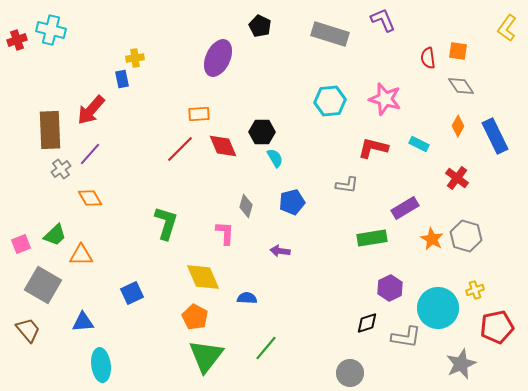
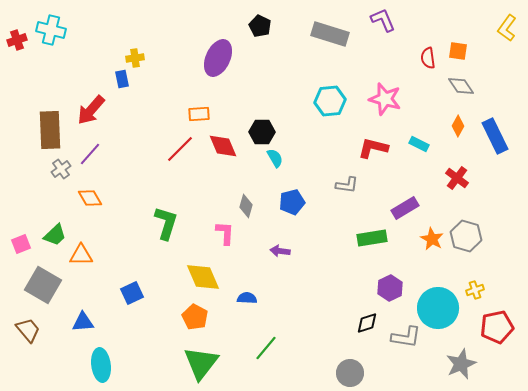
green triangle at (206, 356): moved 5 px left, 7 px down
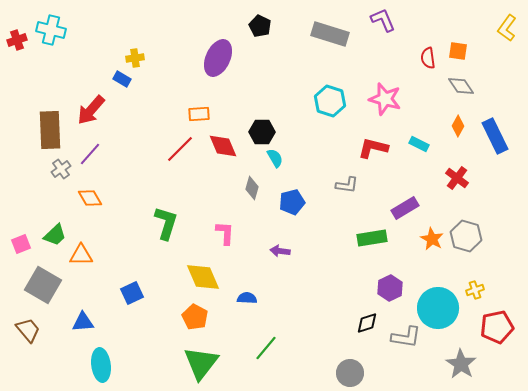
blue rectangle at (122, 79): rotated 48 degrees counterclockwise
cyan hexagon at (330, 101): rotated 24 degrees clockwise
gray diamond at (246, 206): moved 6 px right, 18 px up
gray star at (461, 364): rotated 16 degrees counterclockwise
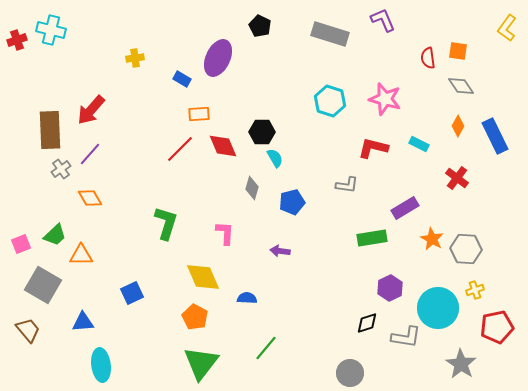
blue rectangle at (122, 79): moved 60 px right
gray hexagon at (466, 236): moved 13 px down; rotated 12 degrees counterclockwise
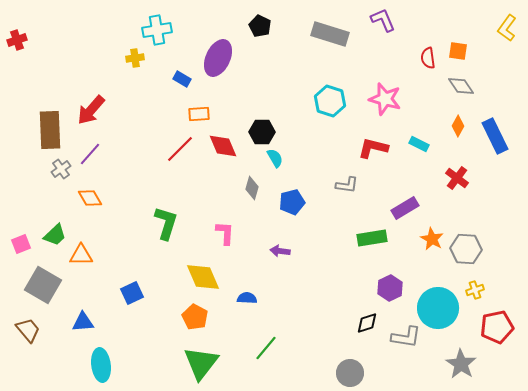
cyan cross at (51, 30): moved 106 px right; rotated 24 degrees counterclockwise
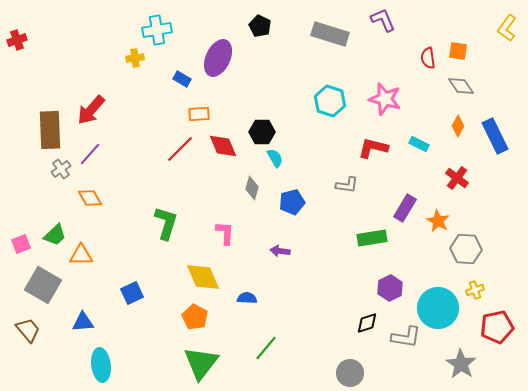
purple rectangle at (405, 208): rotated 28 degrees counterclockwise
orange star at (432, 239): moved 6 px right, 18 px up
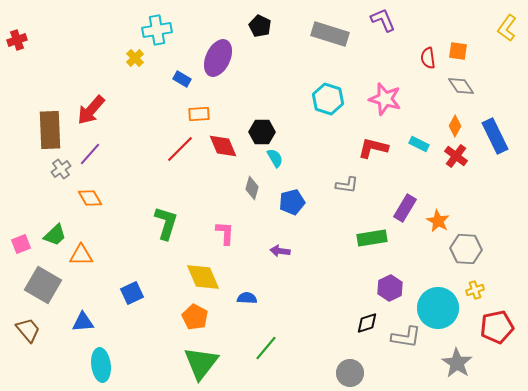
yellow cross at (135, 58): rotated 36 degrees counterclockwise
cyan hexagon at (330, 101): moved 2 px left, 2 px up
orange diamond at (458, 126): moved 3 px left
red cross at (457, 178): moved 1 px left, 22 px up
gray star at (461, 364): moved 4 px left, 1 px up
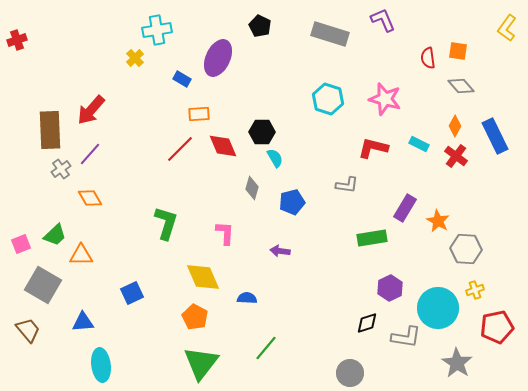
gray diamond at (461, 86): rotated 8 degrees counterclockwise
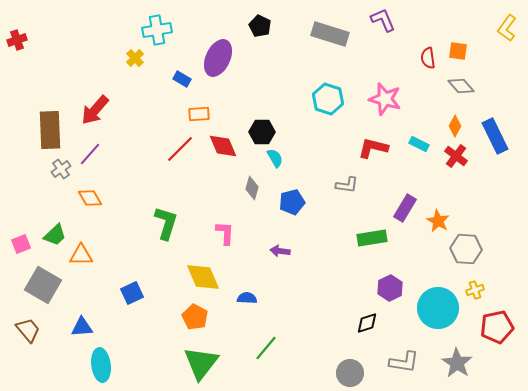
red arrow at (91, 110): moved 4 px right
blue triangle at (83, 322): moved 1 px left, 5 px down
gray L-shape at (406, 337): moved 2 px left, 25 px down
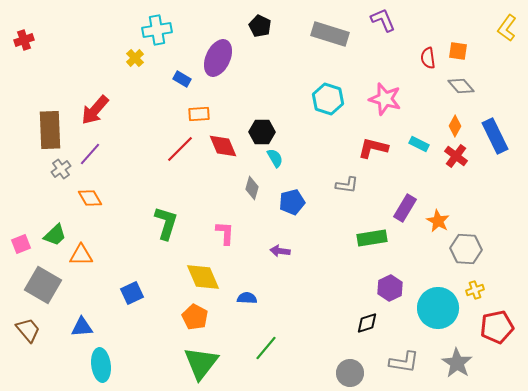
red cross at (17, 40): moved 7 px right
